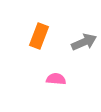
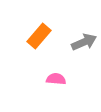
orange rectangle: rotated 20 degrees clockwise
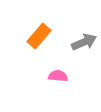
pink semicircle: moved 2 px right, 3 px up
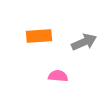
orange rectangle: rotated 45 degrees clockwise
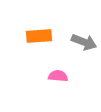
gray arrow: rotated 45 degrees clockwise
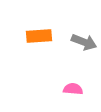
pink semicircle: moved 15 px right, 13 px down
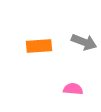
orange rectangle: moved 10 px down
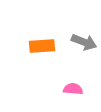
orange rectangle: moved 3 px right
